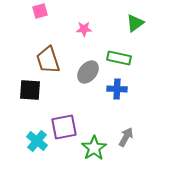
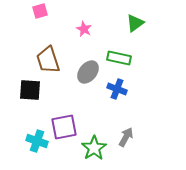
pink star: rotated 28 degrees clockwise
blue cross: rotated 18 degrees clockwise
cyan cross: rotated 20 degrees counterclockwise
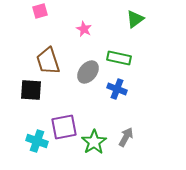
green triangle: moved 4 px up
brown trapezoid: moved 1 px down
black square: moved 1 px right
green star: moved 6 px up
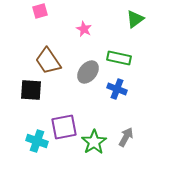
brown trapezoid: rotated 16 degrees counterclockwise
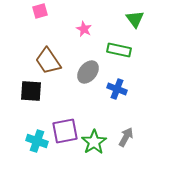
green triangle: rotated 30 degrees counterclockwise
green rectangle: moved 8 px up
black square: moved 1 px down
purple square: moved 1 px right, 4 px down
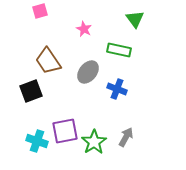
black square: rotated 25 degrees counterclockwise
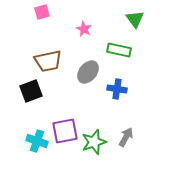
pink square: moved 2 px right, 1 px down
brown trapezoid: rotated 68 degrees counterclockwise
blue cross: rotated 12 degrees counterclockwise
green star: rotated 15 degrees clockwise
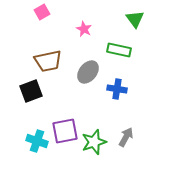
pink square: rotated 14 degrees counterclockwise
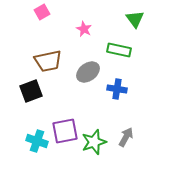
gray ellipse: rotated 15 degrees clockwise
